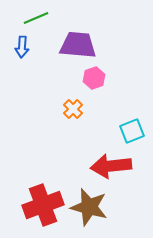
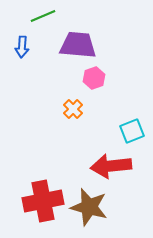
green line: moved 7 px right, 2 px up
red cross: moved 4 px up; rotated 9 degrees clockwise
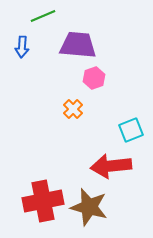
cyan square: moved 1 px left, 1 px up
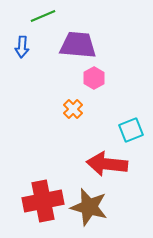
pink hexagon: rotated 10 degrees counterclockwise
red arrow: moved 4 px left, 2 px up; rotated 12 degrees clockwise
